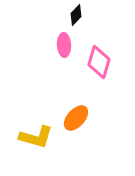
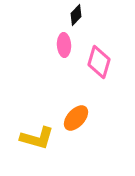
yellow L-shape: moved 1 px right, 1 px down
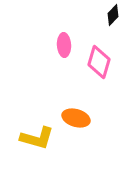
black diamond: moved 37 px right
orange ellipse: rotated 64 degrees clockwise
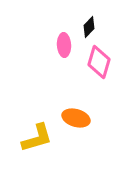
black diamond: moved 24 px left, 12 px down
yellow L-shape: rotated 32 degrees counterclockwise
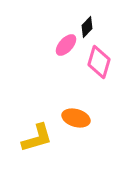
black diamond: moved 2 px left
pink ellipse: moved 2 px right; rotated 45 degrees clockwise
